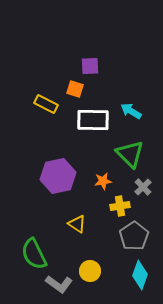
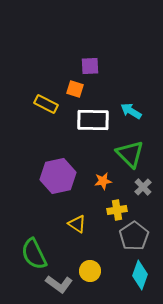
yellow cross: moved 3 px left, 4 px down
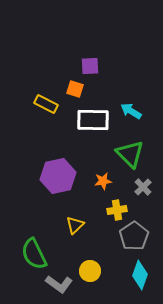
yellow triangle: moved 2 px left, 1 px down; rotated 42 degrees clockwise
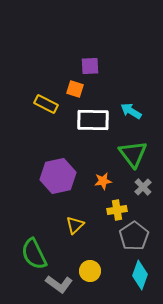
green triangle: moved 3 px right; rotated 8 degrees clockwise
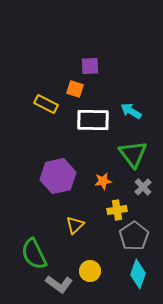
cyan diamond: moved 2 px left, 1 px up
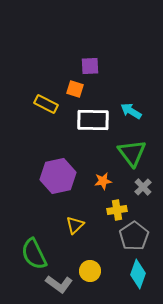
green triangle: moved 1 px left, 1 px up
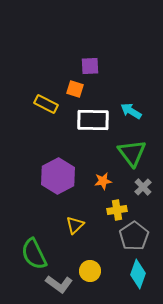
purple hexagon: rotated 16 degrees counterclockwise
